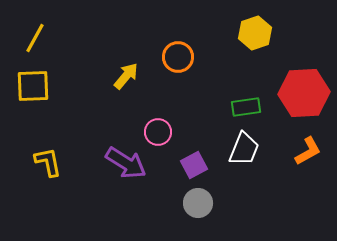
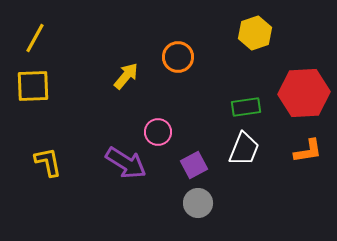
orange L-shape: rotated 20 degrees clockwise
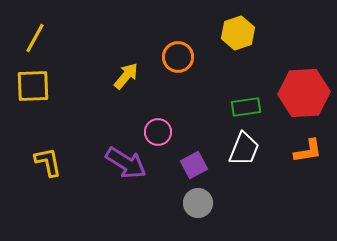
yellow hexagon: moved 17 px left
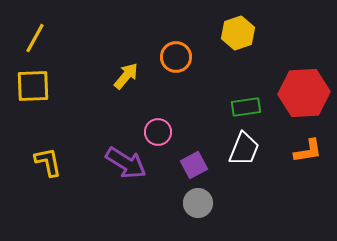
orange circle: moved 2 px left
